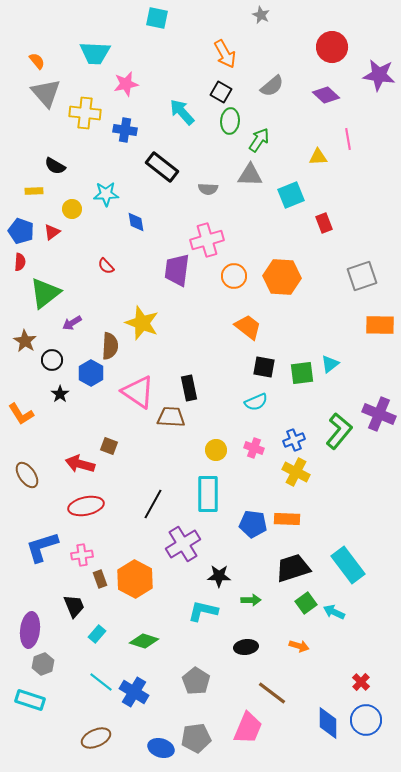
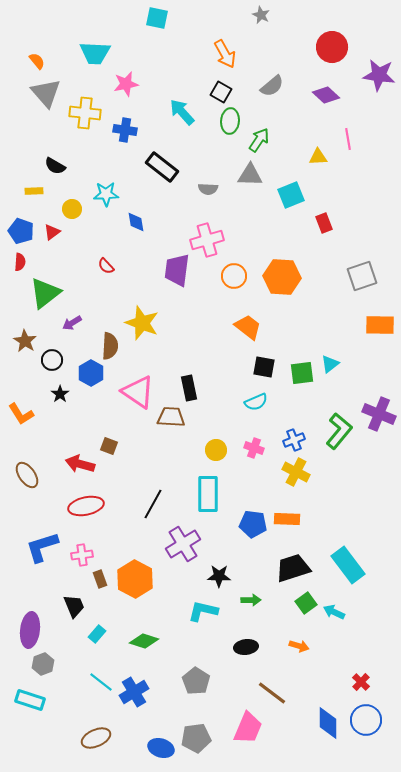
blue cross at (134, 692): rotated 28 degrees clockwise
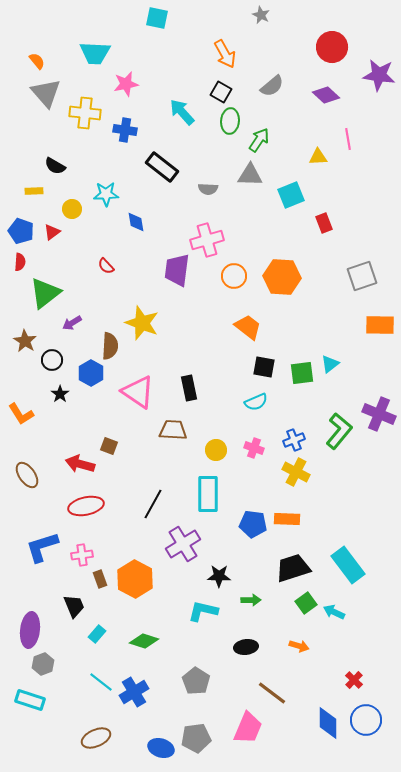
brown trapezoid at (171, 417): moved 2 px right, 13 px down
red cross at (361, 682): moved 7 px left, 2 px up
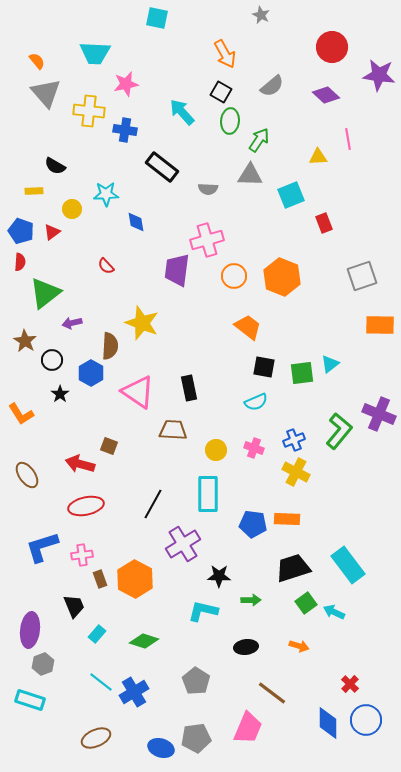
yellow cross at (85, 113): moved 4 px right, 2 px up
orange hexagon at (282, 277): rotated 18 degrees clockwise
purple arrow at (72, 323): rotated 18 degrees clockwise
red cross at (354, 680): moved 4 px left, 4 px down
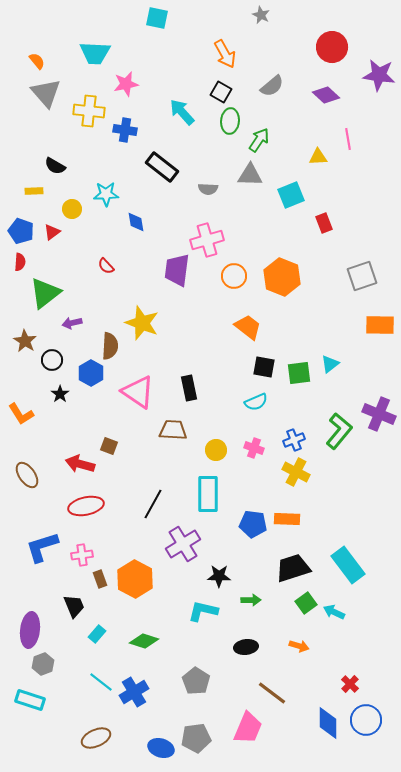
green square at (302, 373): moved 3 px left
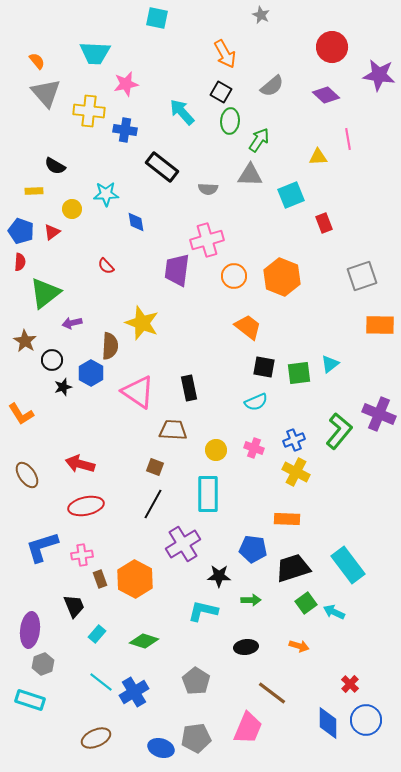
black star at (60, 394): moved 3 px right, 7 px up; rotated 18 degrees clockwise
brown square at (109, 446): moved 46 px right, 21 px down
blue pentagon at (253, 524): moved 25 px down
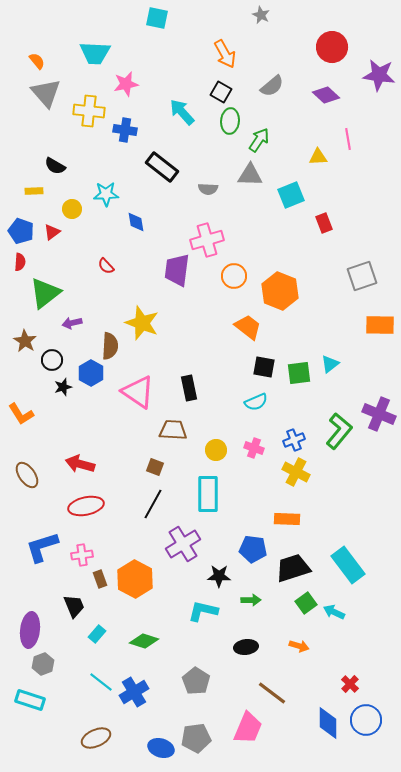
orange hexagon at (282, 277): moved 2 px left, 14 px down
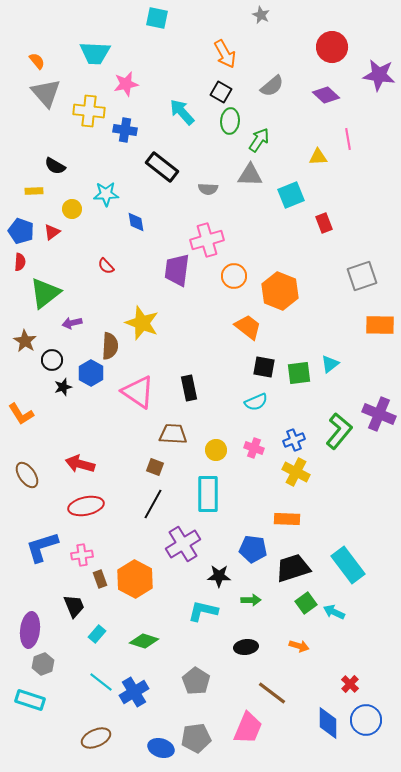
brown trapezoid at (173, 430): moved 4 px down
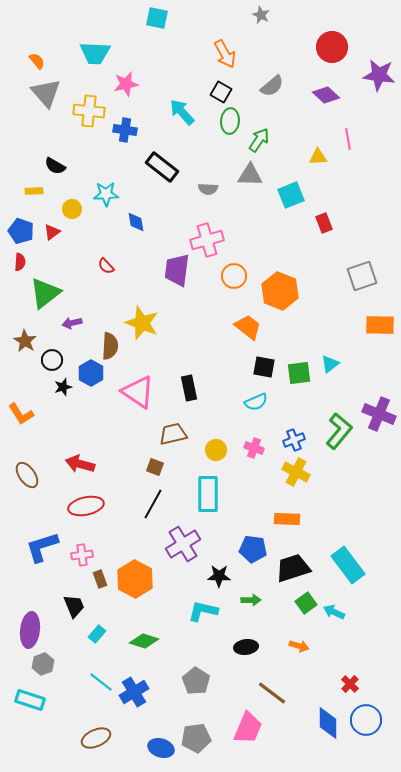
brown trapezoid at (173, 434): rotated 16 degrees counterclockwise
